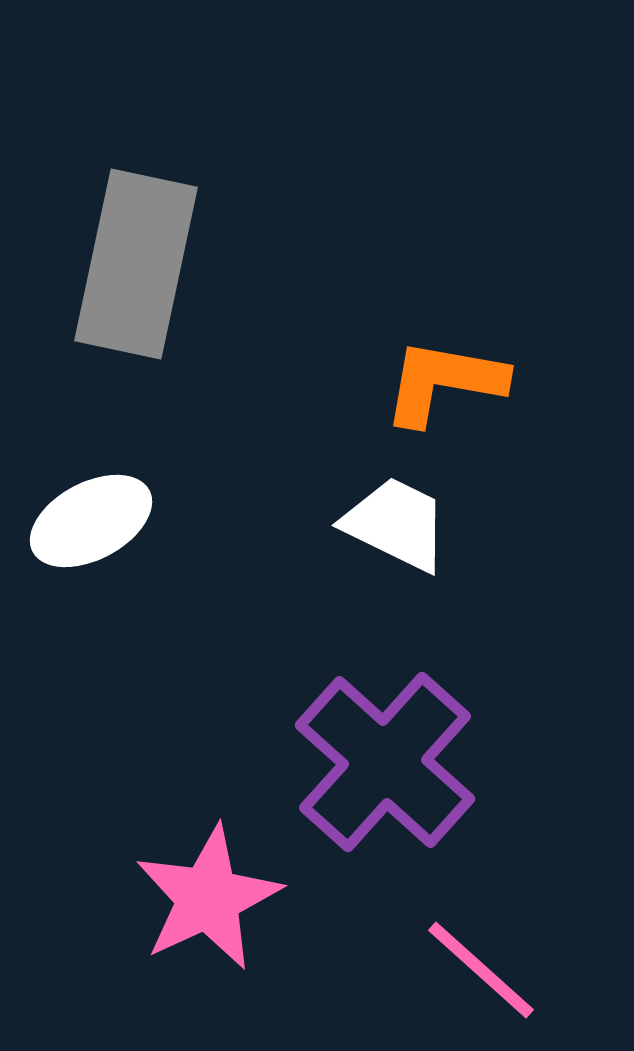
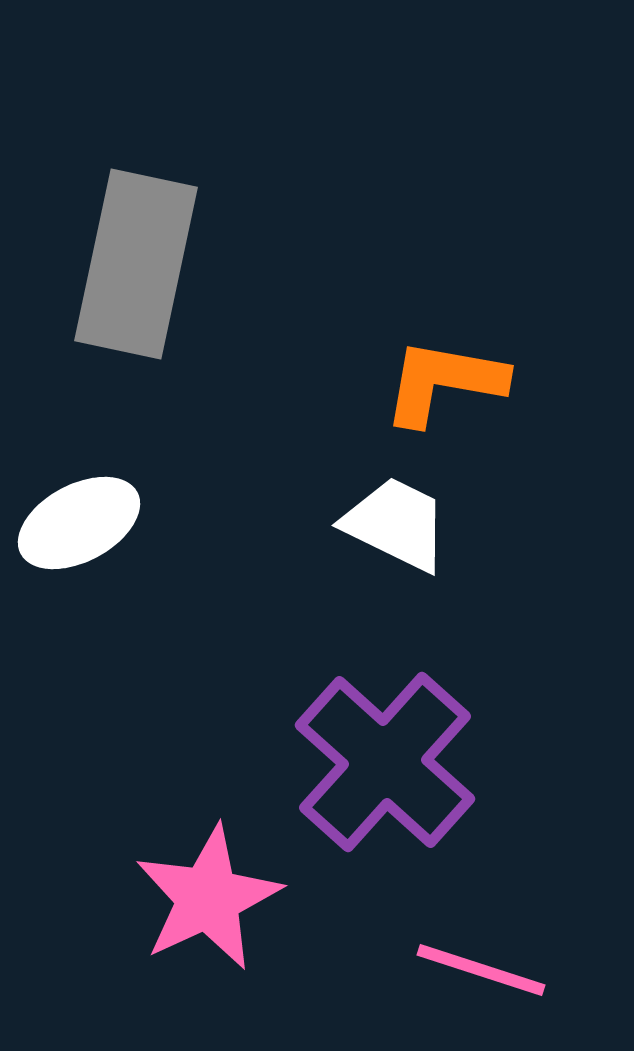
white ellipse: moved 12 px left, 2 px down
pink line: rotated 24 degrees counterclockwise
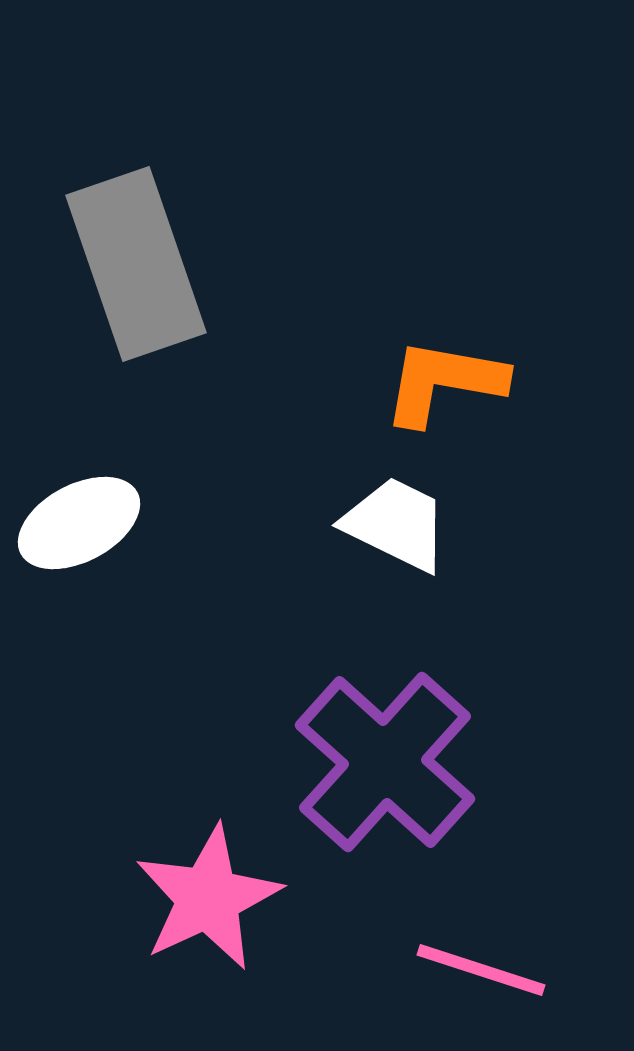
gray rectangle: rotated 31 degrees counterclockwise
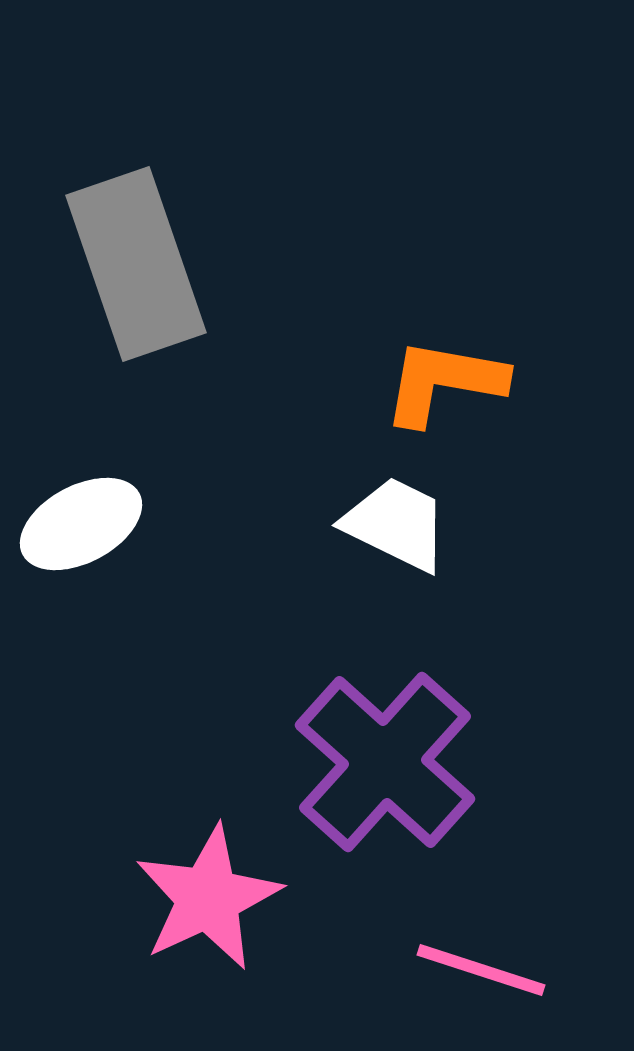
white ellipse: moved 2 px right, 1 px down
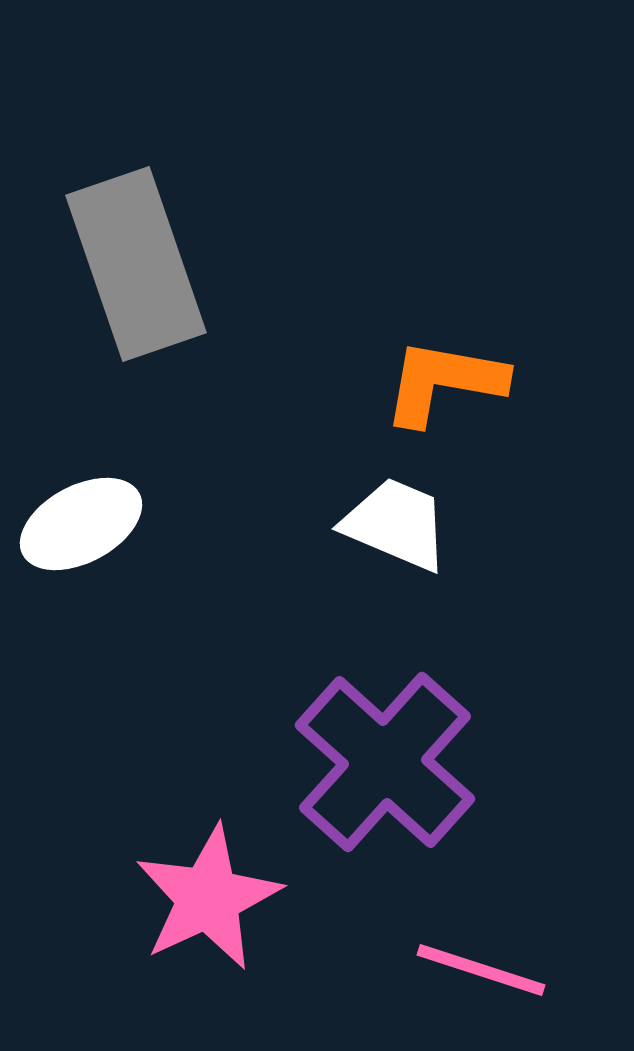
white trapezoid: rotated 3 degrees counterclockwise
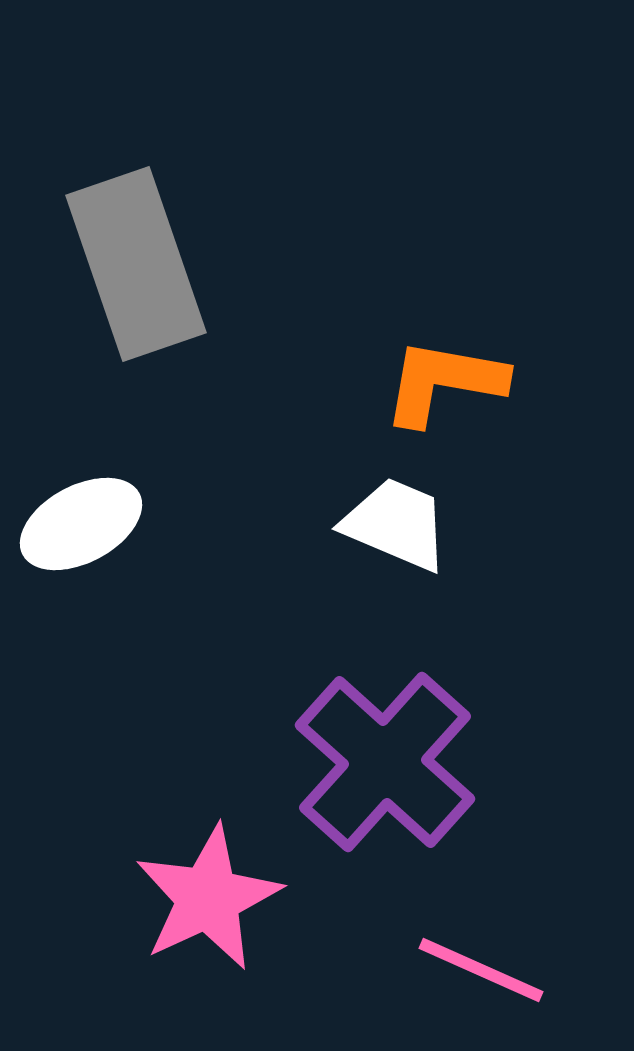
pink line: rotated 6 degrees clockwise
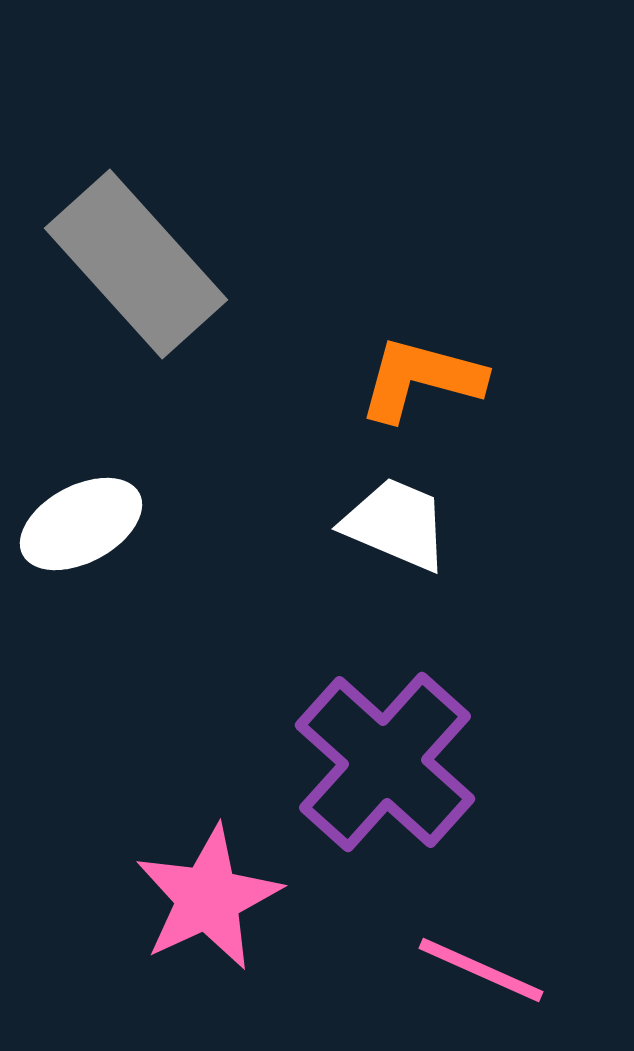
gray rectangle: rotated 23 degrees counterclockwise
orange L-shape: moved 23 px left, 3 px up; rotated 5 degrees clockwise
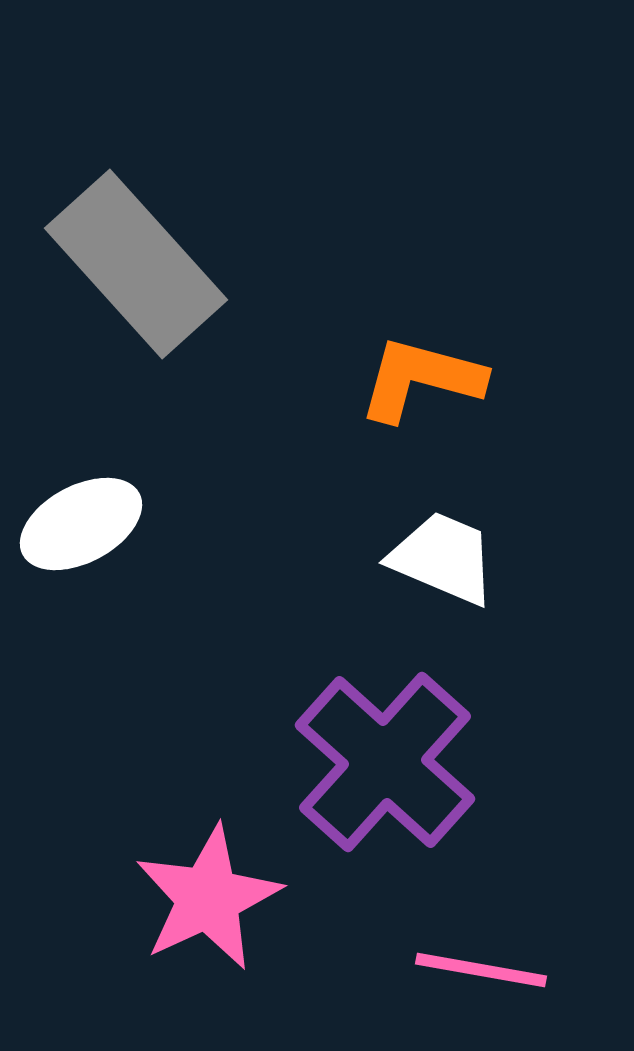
white trapezoid: moved 47 px right, 34 px down
pink line: rotated 14 degrees counterclockwise
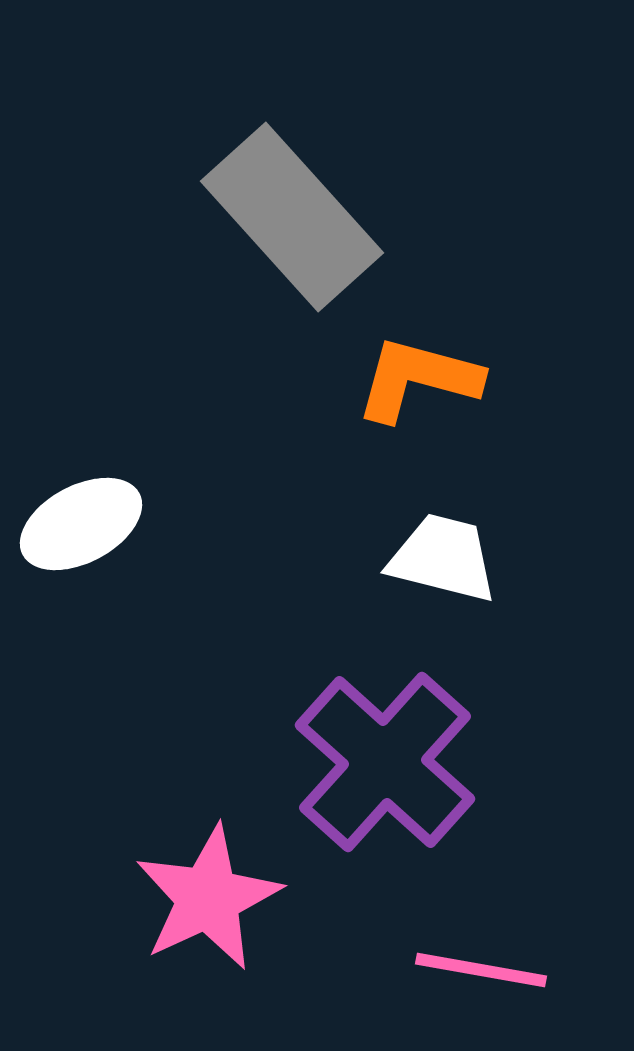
gray rectangle: moved 156 px right, 47 px up
orange L-shape: moved 3 px left
white trapezoid: rotated 9 degrees counterclockwise
